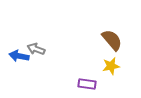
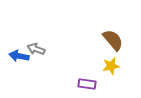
brown semicircle: moved 1 px right
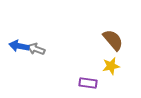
blue arrow: moved 10 px up
purple rectangle: moved 1 px right, 1 px up
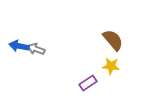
yellow star: rotated 18 degrees clockwise
purple rectangle: rotated 42 degrees counterclockwise
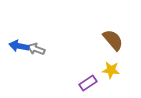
yellow star: moved 4 px down
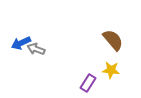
blue arrow: moved 2 px right, 3 px up; rotated 36 degrees counterclockwise
purple rectangle: rotated 24 degrees counterclockwise
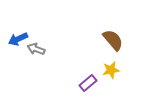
blue arrow: moved 3 px left, 4 px up
yellow star: rotated 18 degrees counterclockwise
purple rectangle: rotated 18 degrees clockwise
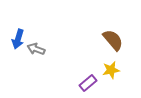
blue arrow: rotated 48 degrees counterclockwise
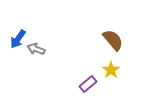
blue arrow: rotated 18 degrees clockwise
yellow star: rotated 24 degrees counterclockwise
purple rectangle: moved 1 px down
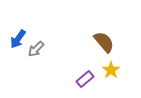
brown semicircle: moved 9 px left, 2 px down
gray arrow: rotated 66 degrees counterclockwise
purple rectangle: moved 3 px left, 5 px up
